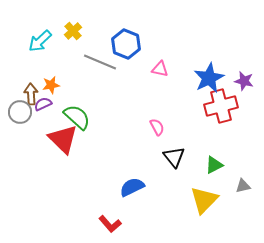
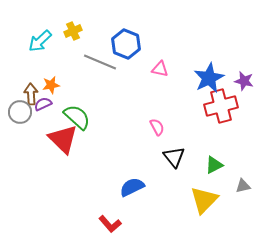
yellow cross: rotated 18 degrees clockwise
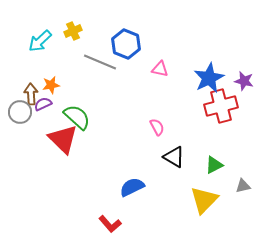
black triangle: rotated 20 degrees counterclockwise
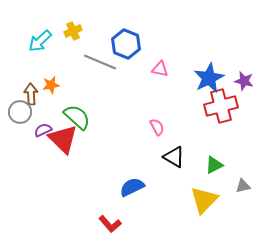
purple semicircle: moved 26 px down
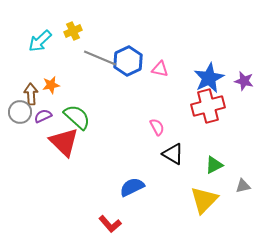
blue hexagon: moved 2 px right, 17 px down; rotated 12 degrees clockwise
gray line: moved 4 px up
red cross: moved 13 px left
purple semicircle: moved 14 px up
red triangle: moved 1 px right, 3 px down
black triangle: moved 1 px left, 3 px up
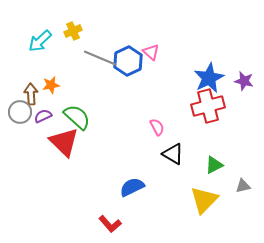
pink triangle: moved 9 px left, 17 px up; rotated 30 degrees clockwise
